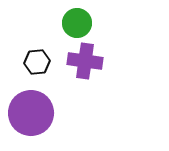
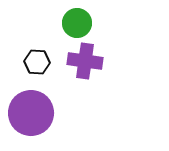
black hexagon: rotated 10 degrees clockwise
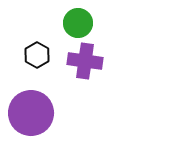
green circle: moved 1 px right
black hexagon: moved 7 px up; rotated 25 degrees clockwise
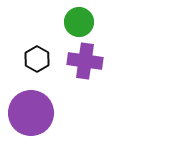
green circle: moved 1 px right, 1 px up
black hexagon: moved 4 px down
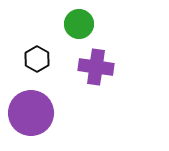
green circle: moved 2 px down
purple cross: moved 11 px right, 6 px down
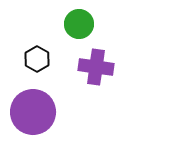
purple circle: moved 2 px right, 1 px up
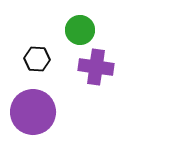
green circle: moved 1 px right, 6 px down
black hexagon: rotated 25 degrees counterclockwise
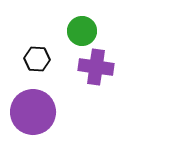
green circle: moved 2 px right, 1 px down
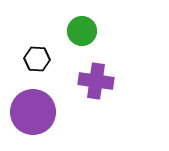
purple cross: moved 14 px down
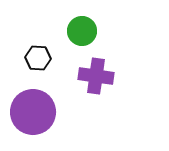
black hexagon: moved 1 px right, 1 px up
purple cross: moved 5 px up
